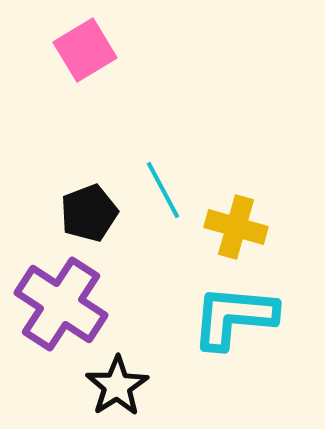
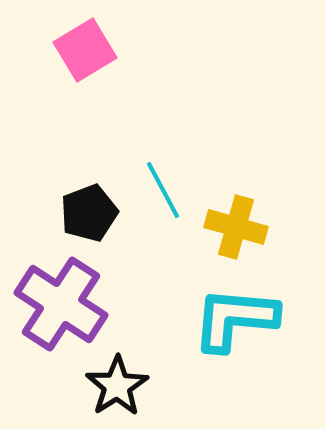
cyan L-shape: moved 1 px right, 2 px down
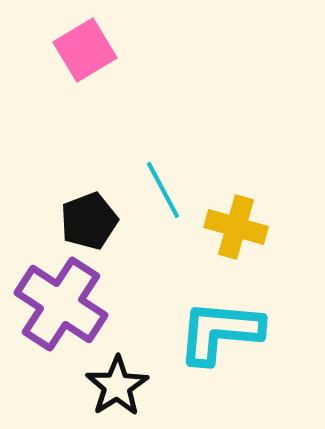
black pentagon: moved 8 px down
cyan L-shape: moved 15 px left, 13 px down
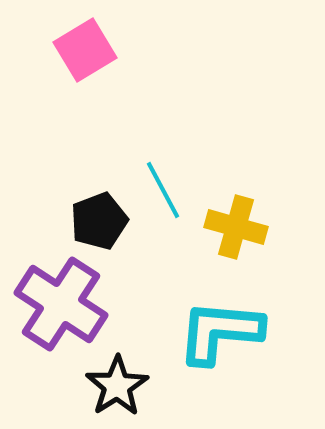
black pentagon: moved 10 px right
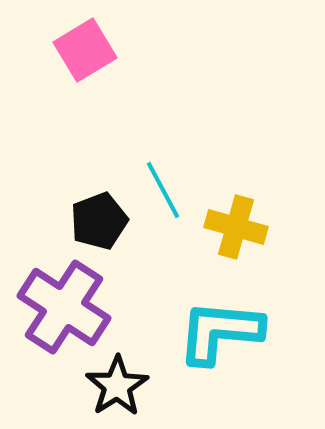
purple cross: moved 3 px right, 3 px down
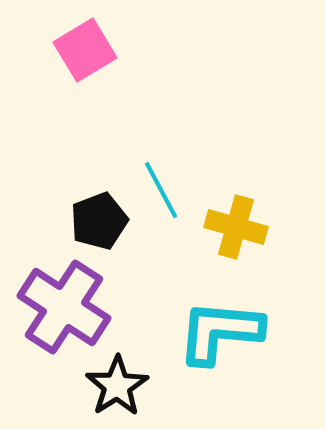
cyan line: moved 2 px left
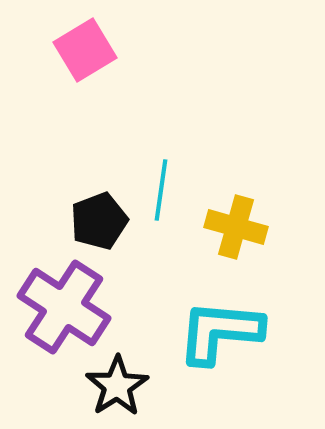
cyan line: rotated 36 degrees clockwise
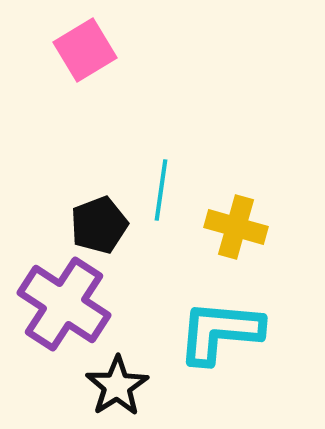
black pentagon: moved 4 px down
purple cross: moved 3 px up
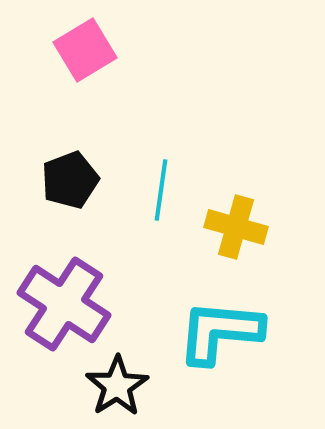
black pentagon: moved 29 px left, 45 px up
